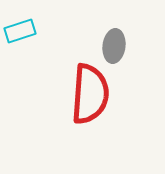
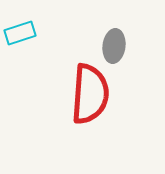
cyan rectangle: moved 2 px down
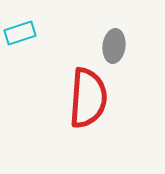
red semicircle: moved 2 px left, 4 px down
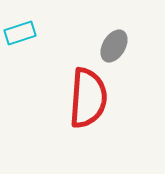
gray ellipse: rotated 24 degrees clockwise
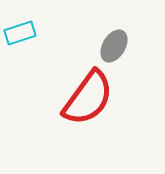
red semicircle: rotated 32 degrees clockwise
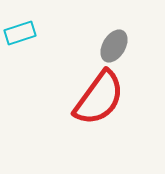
red semicircle: moved 11 px right
